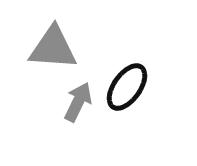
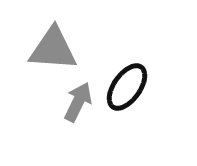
gray triangle: moved 1 px down
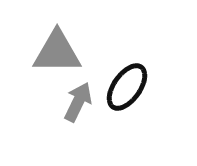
gray triangle: moved 4 px right, 3 px down; rotated 4 degrees counterclockwise
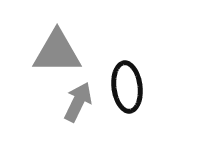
black ellipse: rotated 42 degrees counterclockwise
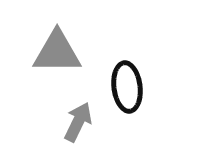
gray arrow: moved 20 px down
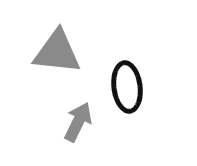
gray triangle: rotated 6 degrees clockwise
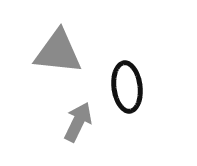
gray triangle: moved 1 px right
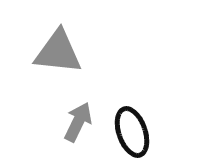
black ellipse: moved 5 px right, 45 px down; rotated 12 degrees counterclockwise
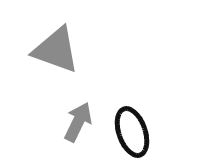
gray triangle: moved 2 px left, 2 px up; rotated 14 degrees clockwise
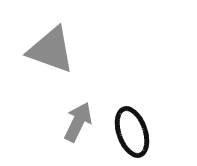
gray triangle: moved 5 px left
